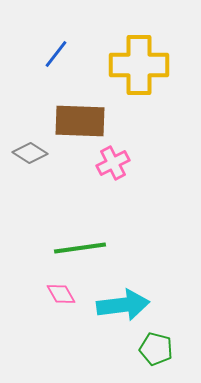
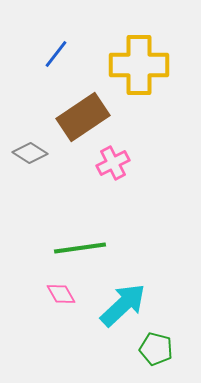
brown rectangle: moved 3 px right, 4 px up; rotated 36 degrees counterclockwise
cyan arrow: rotated 36 degrees counterclockwise
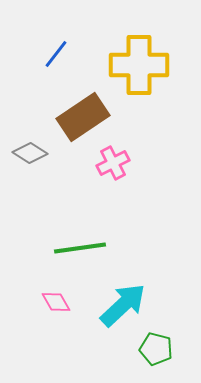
pink diamond: moved 5 px left, 8 px down
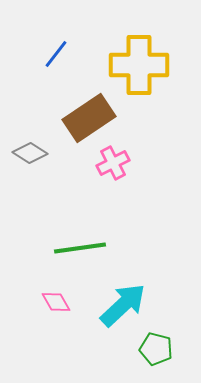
brown rectangle: moved 6 px right, 1 px down
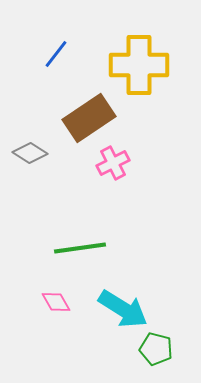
cyan arrow: moved 4 px down; rotated 75 degrees clockwise
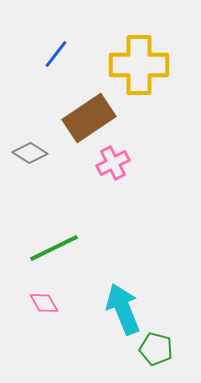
green line: moved 26 px left; rotated 18 degrees counterclockwise
pink diamond: moved 12 px left, 1 px down
cyan arrow: rotated 144 degrees counterclockwise
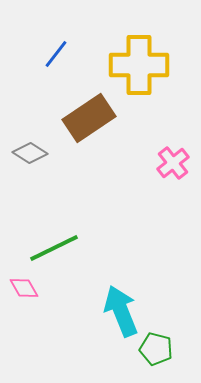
pink cross: moved 60 px right; rotated 12 degrees counterclockwise
pink diamond: moved 20 px left, 15 px up
cyan arrow: moved 2 px left, 2 px down
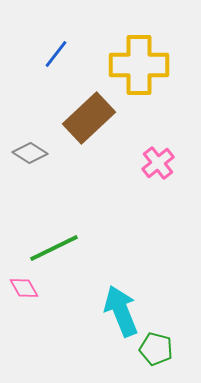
brown rectangle: rotated 9 degrees counterclockwise
pink cross: moved 15 px left
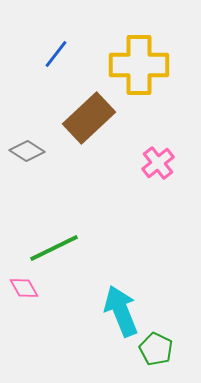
gray diamond: moved 3 px left, 2 px up
green pentagon: rotated 12 degrees clockwise
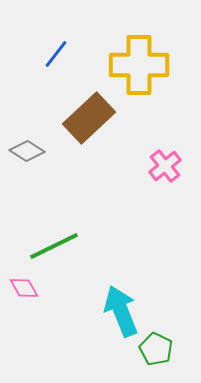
pink cross: moved 7 px right, 3 px down
green line: moved 2 px up
